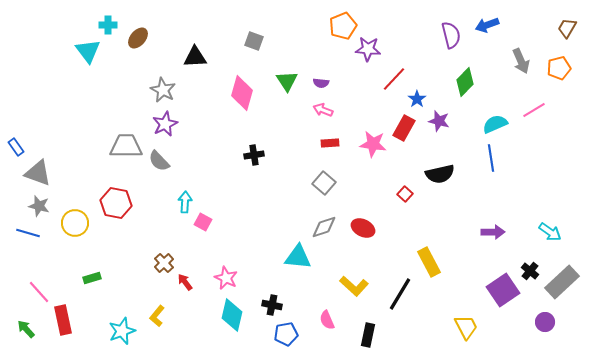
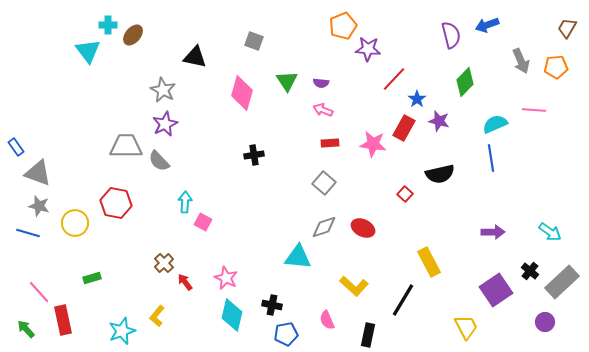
brown ellipse at (138, 38): moved 5 px left, 3 px up
black triangle at (195, 57): rotated 15 degrees clockwise
orange pentagon at (559, 68): moved 3 px left, 1 px up; rotated 10 degrees clockwise
pink line at (534, 110): rotated 35 degrees clockwise
purple square at (503, 290): moved 7 px left
black line at (400, 294): moved 3 px right, 6 px down
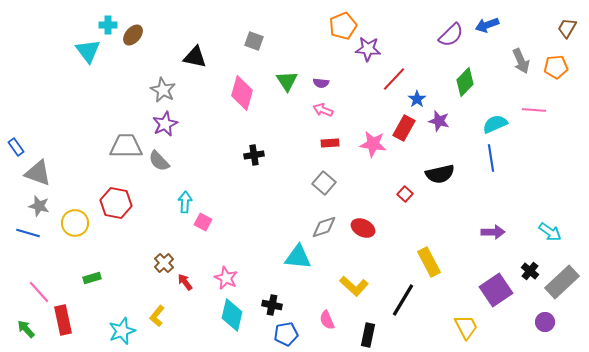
purple semicircle at (451, 35): rotated 60 degrees clockwise
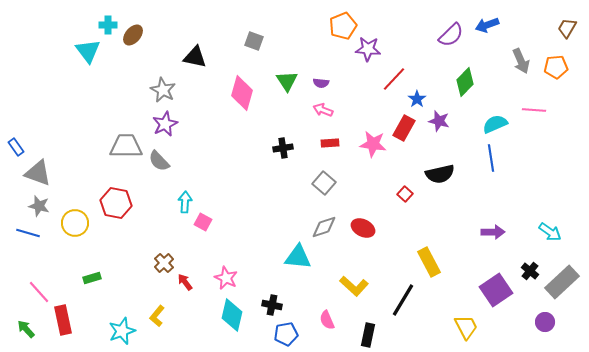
black cross at (254, 155): moved 29 px right, 7 px up
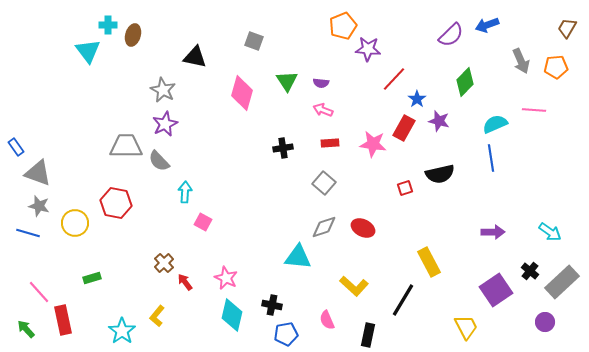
brown ellipse at (133, 35): rotated 25 degrees counterclockwise
red square at (405, 194): moved 6 px up; rotated 28 degrees clockwise
cyan arrow at (185, 202): moved 10 px up
cyan star at (122, 331): rotated 16 degrees counterclockwise
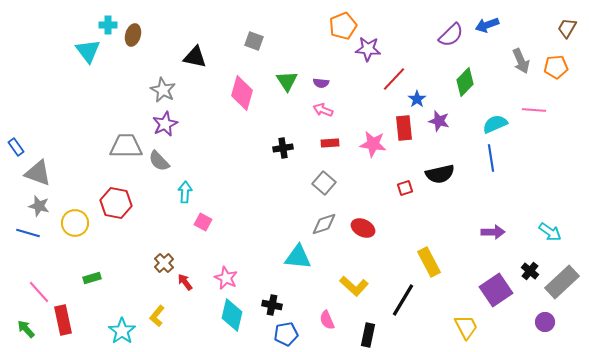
red rectangle at (404, 128): rotated 35 degrees counterclockwise
gray diamond at (324, 227): moved 3 px up
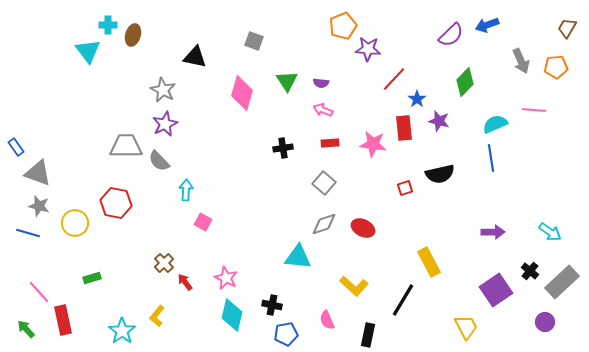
cyan arrow at (185, 192): moved 1 px right, 2 px up
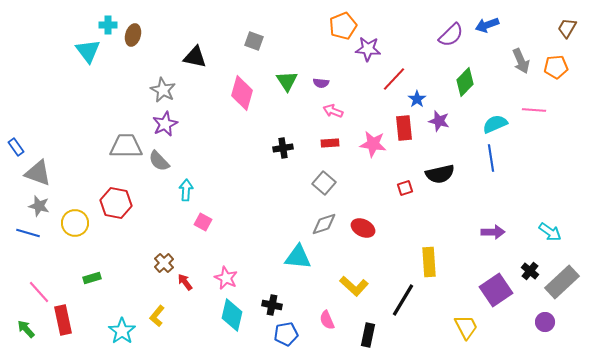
pink arrow at (323, 110): moved 10 px right, 1 px down
yellow rectangle at (429, 262): rotated 24 degrees clockwise
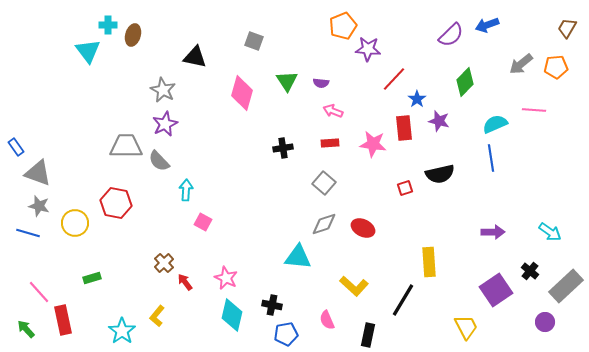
gray arrow at (521, 61): moved 3 px down; rotated 75 degrees clockwise
gray rectangle at (562, 282): moved 4 px right, 4 px down
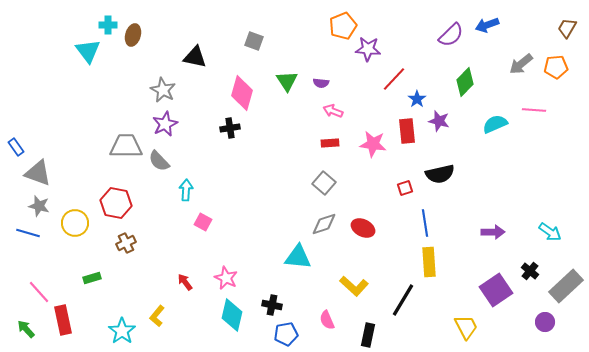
red rectangle at (404, 128): moved 3 px right, 3 px down
black cross at (283, 148): moved 53 px left, 20 px up
blue line at (491, 158): moved 66 px left, 65 px down
brown cross at (164, 263): moved 38 px left, 20 px up; rotated 18 degrees clockwise
